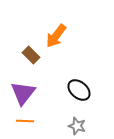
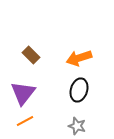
orange arrow: moved 23 px right, 22 px down; rotated 35 degrees clockwise
black ellipse: rotated 65 degrees clockwise
orange line: rotated 30 degrees counterclockwise
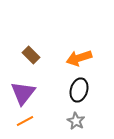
gray star: moved 1 px left, 5 px up; rotated 12 degrees clockwise
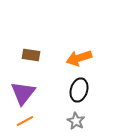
brown rectangle: rotated 36 degrees counterclockwise
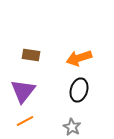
purple triangle: moved 2 px up
gray star: moved 4 px left, 6 px down
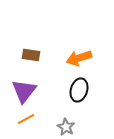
purple triangle: moved 1 px right
orange line: moved 1 px right, 2 px up
gray star: moved 6 px left
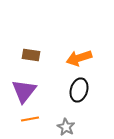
orange line: moved 4 px right; rotated 18 degrees clockwise
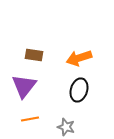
brown rectangle: moved 3 px right
purple triangle: moved 5 px up
gray star: rotated 12 degrees counterclockwise
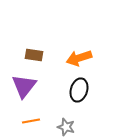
orange line: moved 1 px right, 2 px down
